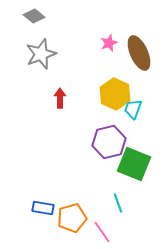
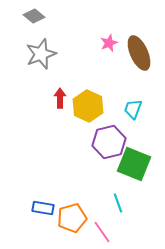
yellow hexagon: moved 27 px left, 12 px down
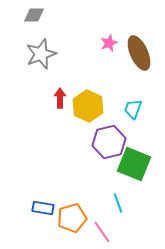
gray diamond: moved 1 px up; rotated 40 degrees counterclockwise
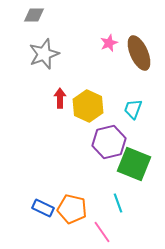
gray star: moved 3 px right
blue rectangle: rotated 15 degrees clockwise
orange pentagon: moved 9 px up; rotated 28 degrees clockwise
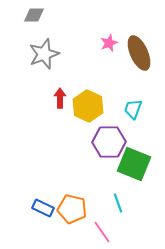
purple hexagon: rotated 12 degrees clockwise
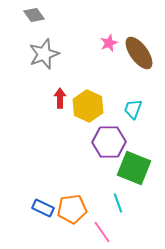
gray diamond: rotated 55 degrees clockwise
brown ellipse: rotated 12 degrees counterclockwise
green square: moved 4 px down
orange pentagon: rotated 20 degrees counterclockwise
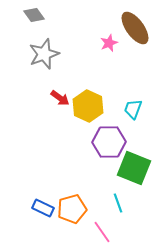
brown ellipse: moved 4 px left, 25 px up
red arrow: rotated 126 degrees clockwise
orange pentagon: rotated 8 degrees counterclockwise
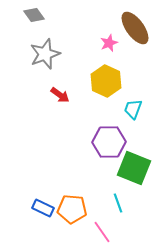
gray star: moved 1 px right
red arrow: moved 3 px up
yellow hexagon: moved 18 px right, 25 px up
orange pentagon: rotated 20 degrees clockwise
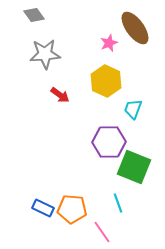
gray star: rotated 16 degrees clockwise
green square: moved 1 px up
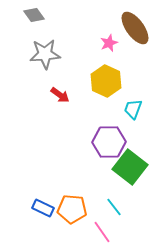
green square: moved 4 px left; rotated 16 degrees clockwise
cyan line: moved 4 px left, 4 px down; rotated 18 degrees counterclockwise
